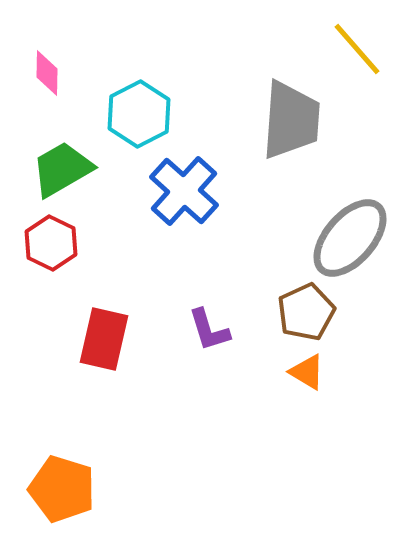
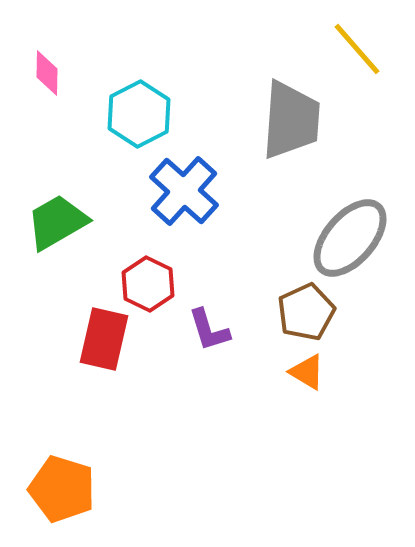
green trapezoid: moved 5 px left, 53 px down
red hexagon: moved 97 px right, 41 px down
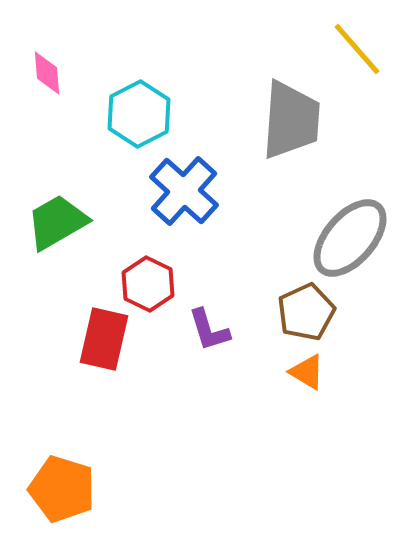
pink diamond: rotated 6 degrees counterclockwise
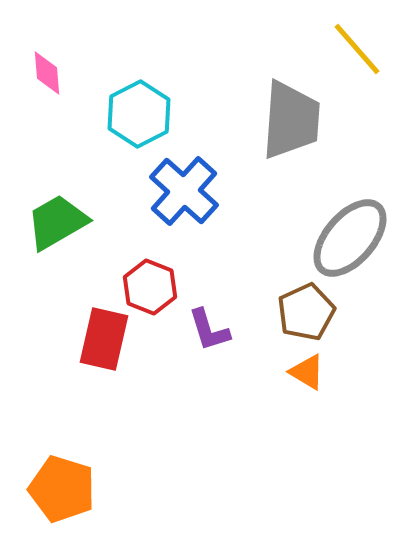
red hexagon: moved 2 px right, 3 px down; rotated 4 degrees counterclockwise
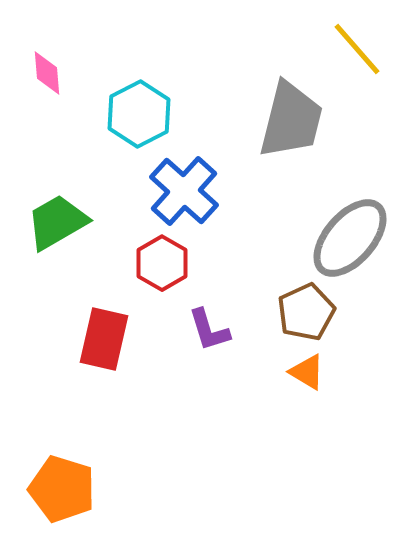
gray trapezoid: rotated 10 degrees clockwise
red hexagon: moved 12 px right, 24 px up; rotated 8 degrees clockwise
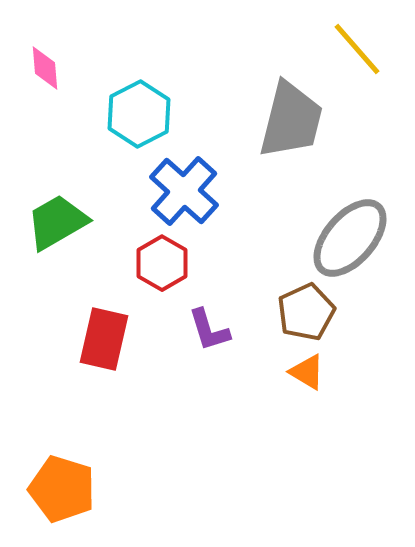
pink diamond: moved 2 px left, 5 px up
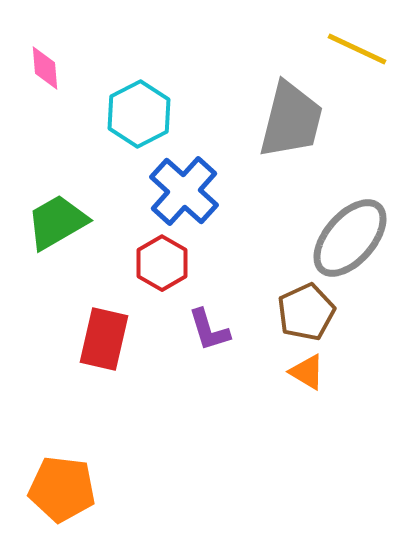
yellow line: rotated 24 degrees counterclockwise
orange pentagon: rotated 10 degrees counterclockwise
